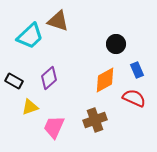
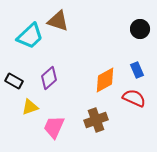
black circle: moved 24 px right, 15 px up
brown cross: moved 1 px right
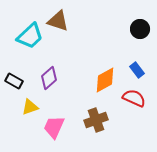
blue rectangle: rotated 14 degrees counterclockwise
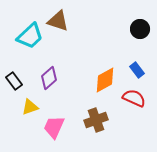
black rectangle: rotated 24 degrees clockwise
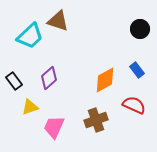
red semicircle: moved 7 px down
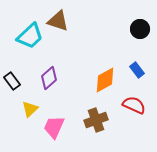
black rectangle: moved 2 px left
yellow triangle: moved 2 px down; rotated 24 degrees counterclockwise
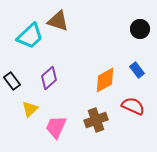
red semicircle: moved 1 px left, 1 px down
pink trapezoid: moved 2 px right
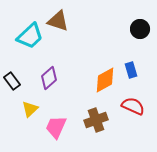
blue rectangle: moved 6 px left; rotated 21 degrees clockwise
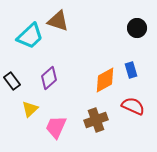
black circle: moved 3 px left, 1 px up
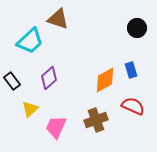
brown triangle: moved 2 px up
cyan trapezoid: moved 5 px down
